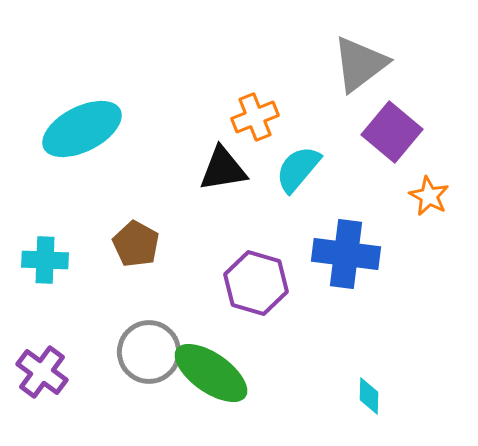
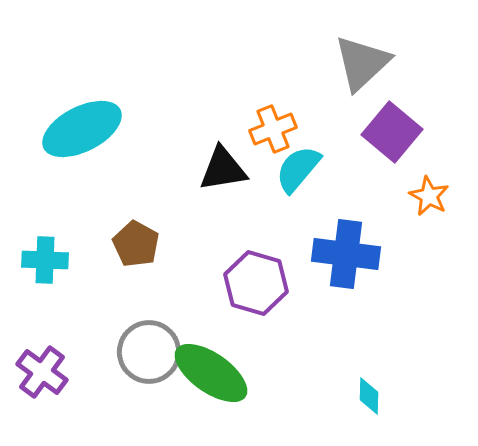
gray triangle: moved 2 px right, 1 px up; rotated 6 degrees counterclockwise
orange cross: moved 18 px right, 12 px down
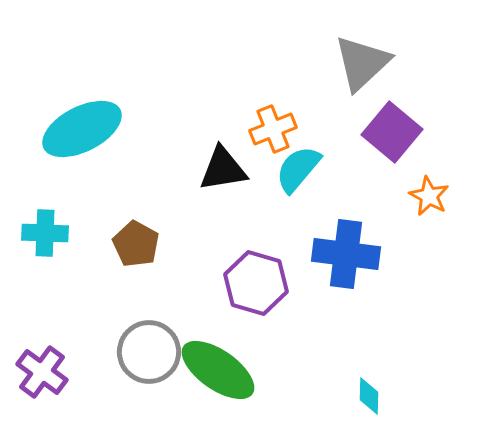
cyan cross: moved 27 px up
green ellipse: moved 7 px right, 3 px up
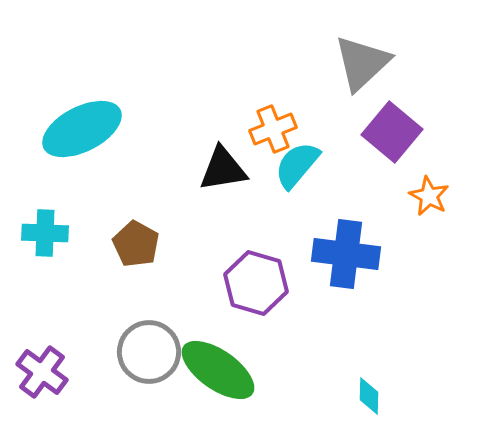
cyan semicircle: moved 1 px left, 4 px up
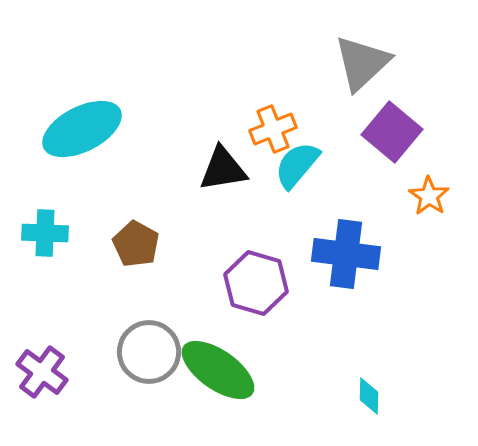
orange star: rotated 6 degrees clockwise
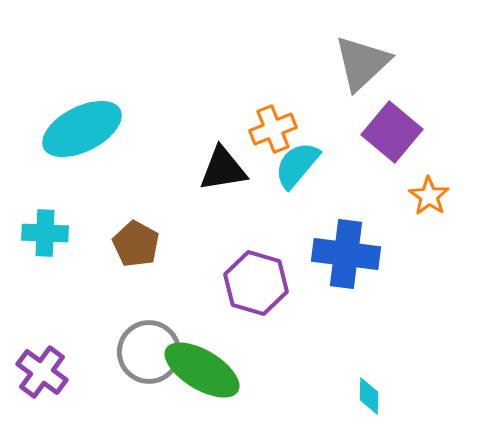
green ellipse: moved 16 px left; rotated 4 degrees counterclockwise
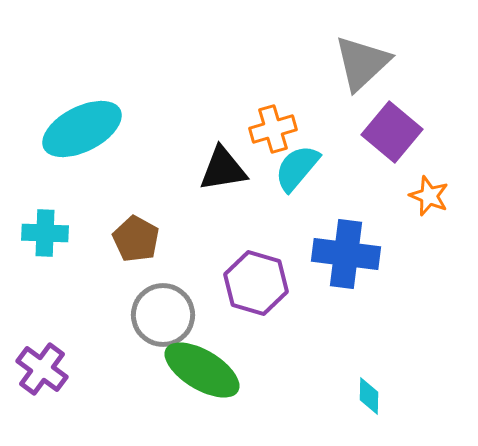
orange cross: rotated 6 degrees clockwise
cyan semicircle: moved 3 px down
orange star: rotated 12 degrees counterclockwise
brown pentagon: moved 5 px up
gray circle: moved 14 px right, 37 px up
purple cross: moved 3 px up
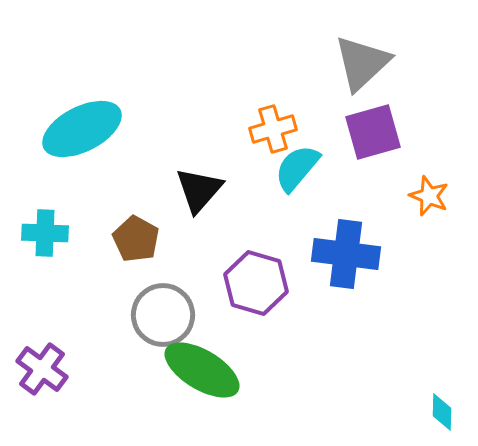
purple square: moved 19 px left; rotated 34 degrees clockwise
black triangle: moved 24 px left, 21 px down; rotated 40 degrees counterclockwise
cyan diamond: moved 73 px right, 16 px down
